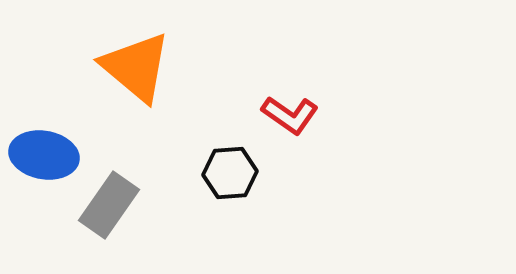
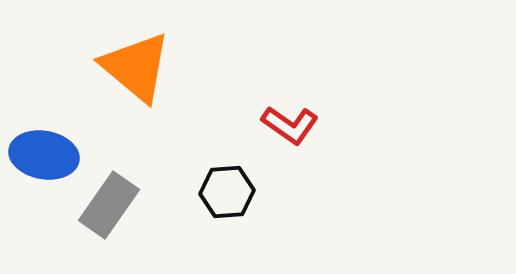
red L-shape: moved 10 px down
black hexagon: moved 3 px left, 19 px down
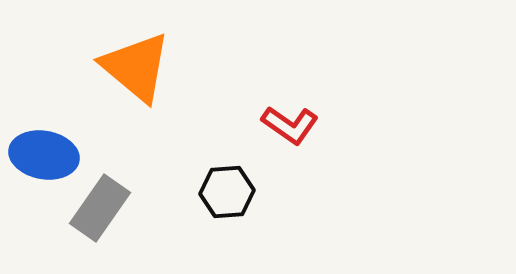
gray rectangle: moved 9 px left, 3 px down
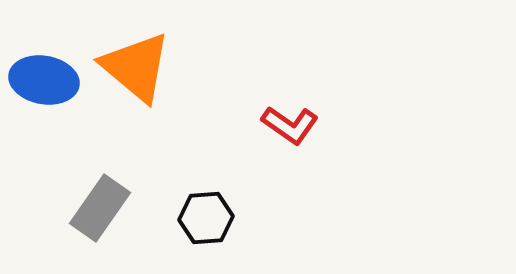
blue ellipse: moved 75 px up
black hexagon: moved 21 px left, 26 px down
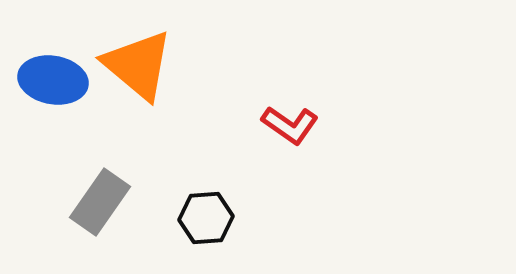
orange triangle: moved 2 px right, 2 px up
blue ellipse: moved 9 px right
gray rectangle: moved 6 px up
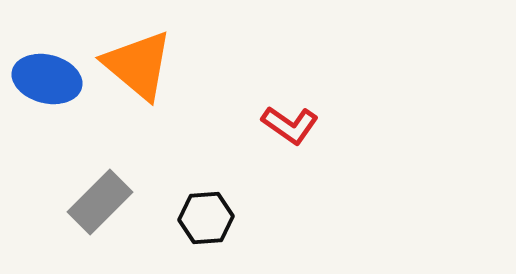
blue ellipse: moved 6 px left, 1 px up; rotated 4 degrees clockwise
gray rectangle: rotated 10 degrees clockwise
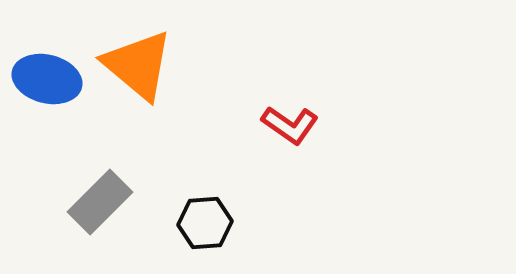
black hexagon: moved 1 px left, 5 px down
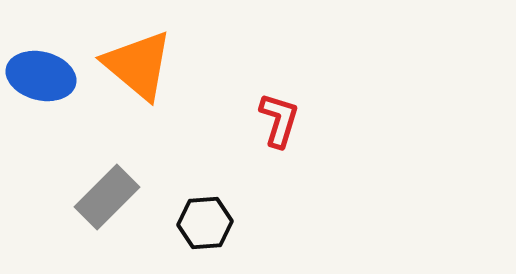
blue ellipse: moved 6 px left, 3 px up
red L-shape: moved 11 px left, 5 px up; rotated 108 degrees counterclockwise
gray rectangle: moved 7 px right, 5 px up
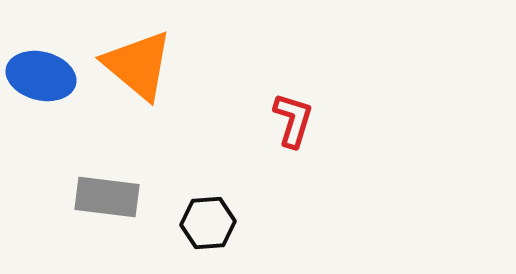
red L-shape: moved 14 px right
gray rectangle: rotated 52 degrees clockwise
black hexagon: moved 3 px right
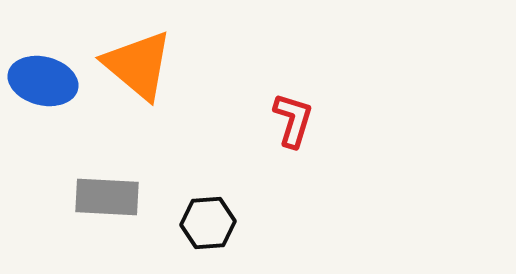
blue ellipse: moved 2 px right, 5 px down
gray rectangle: rotated 4 degrees counterclockwise
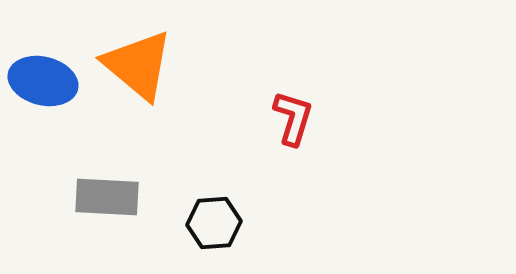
red L-shape: moved 2 px up
black hexagon: moved 6 px right
